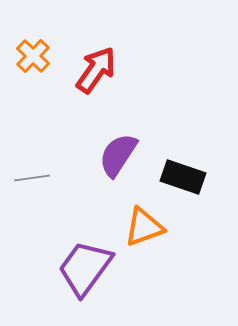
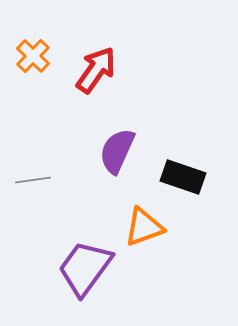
purple semicircle: moved 1 px left, 4 px up; rotated 9 degrees counterclockwise
gray line: moved 1 px right, 2 px down
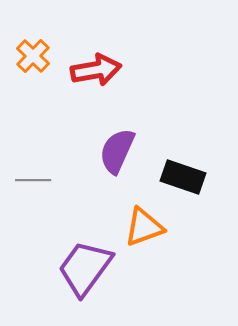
red arrow: rotated 45 degrees clockwise
gray line: rotated 8 degrees clockwise
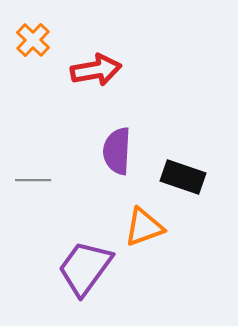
orange cross: moved 16 px up
purple semicircle: rotated 21 degrees counterclockwise
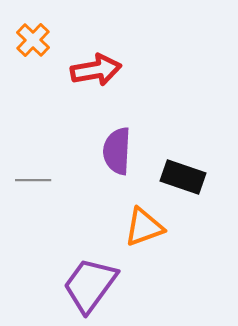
purple trapezoid: moved 5 px right, 17 px down
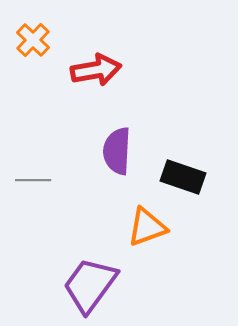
orange triangle: moved 3 px right
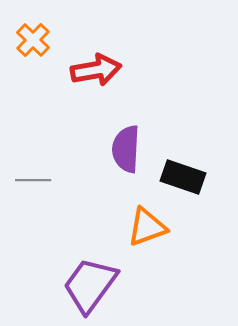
purple semicircle: moved 9 px right, 2 px up
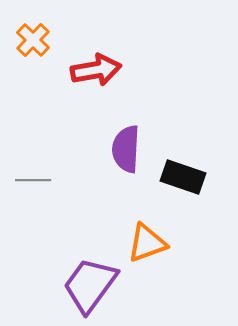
orange triangle: moved 16 px down
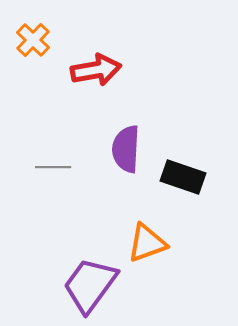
gray line: moved 20 px right, 13 px up
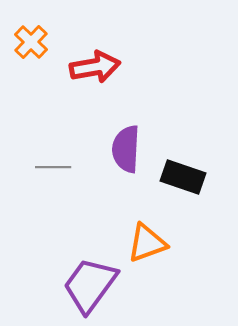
orange cross: moved 2 px left, 2 px down
red arrow: moved 1 px left, 3 px up
